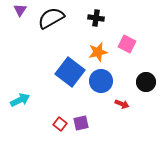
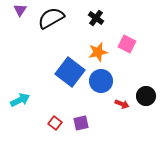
black cross: rotated 28 degrees clockwise
black circle: moved 14 px down
red square: moved 5 px left, 1 px up
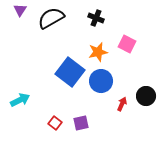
black cross: rotated 14 degrees counterclockwise
red arrow: rotated 88 degrees counterclockwise
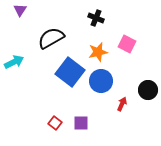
black semicircle: moved 20 px down
black circle: moved 2 px right, 6 px up
cyan arrow: moved 6 px left, 38 px up
purple square: rotated 14 degrees clockwise
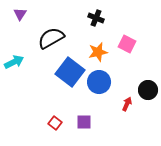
purple triangle: moved 4 px down
blue circle: moved 2 px left, 1 px down
red arrow: moved 5 px right
purple square: moved 3 px right, 1 px up
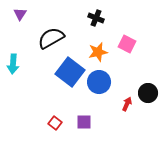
cyan arrow: moved 1 px left, 2 px down; rotated 120 degrees clockwise
black circle: moved 3 px down
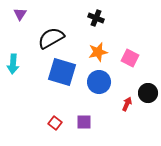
pink square: moved 3 px right, 14 px down
blue square: moved 8 px left; rotated 20 degrees counterclockwise
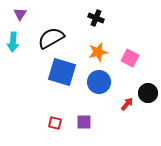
cyan arrow: moved 22 px up
red arrow: rotated 16 degrees clockwise
red square: rotated 24 degrees counterclockwise
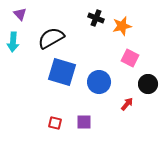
purple triangle: rotated 16 degrees counterclockwise
orange star: moved 24 px right, 26 px up
black circle: moved 9 px up
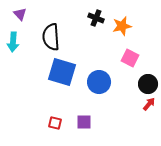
black semicircle: moved 1 px up; rotated 64 degrees counterclockwise
red arrow: moved 22 px right
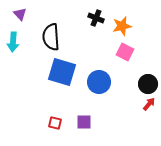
pink square: moved 5 px left, 6 px up
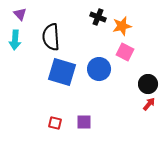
black cross: moved 2 px right, 1 px up
cyan arrow: moved 2 px right, 2 px up
blue circle: moved 13 px up
